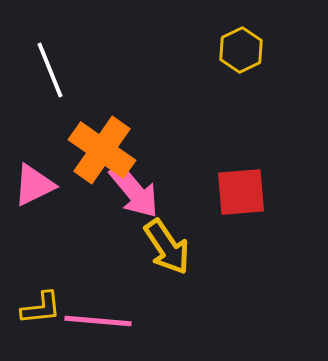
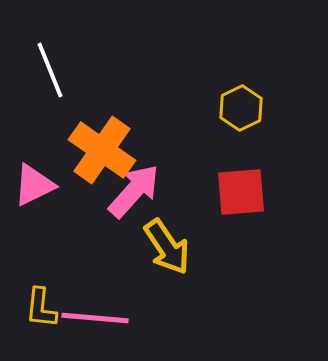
yellow hexagon: moved 58 px down
pink arrow: rotated 98 degrees counterclockwise
yellow L-shape: rotated 102 degrees clockwise
pink line: moved 3 px left, 3 px up
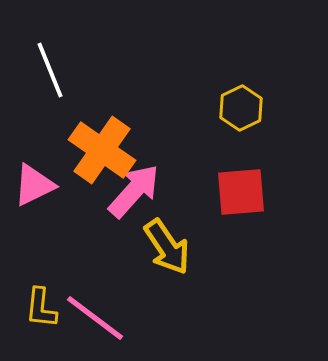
pink line: rotated 32 degrees clockwise
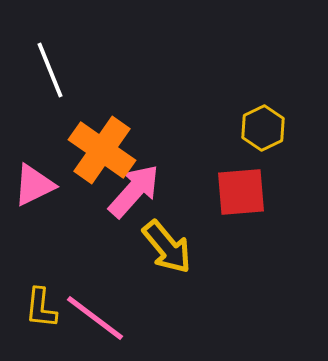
yellow hexagon: moved 22 px right, 20 px down
yellow arrow: rotated 6 degrees counterclockwise
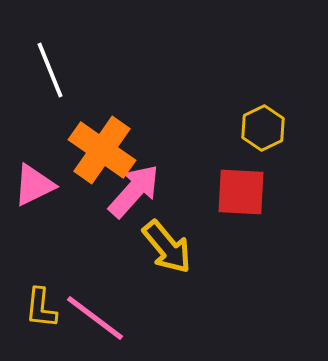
red square: rotated 8 degrees clockwise
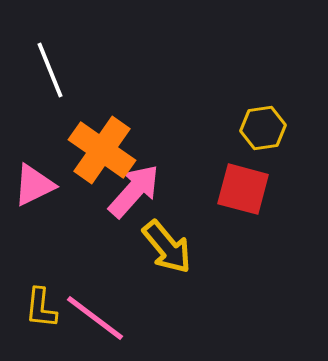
yellow hexagon: rotated 18 degrees clockwise
red square: moved 2 px right, 3 px up; rotated 12 degrees clockwise
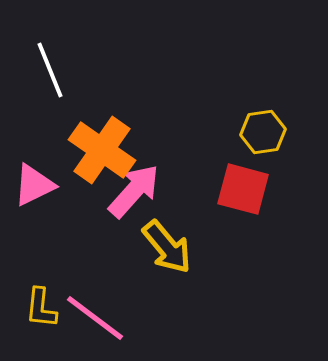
yellow hexagon: moved 4 px down
